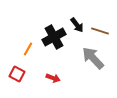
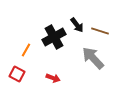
orange line: moved 2 px left, 1 px down
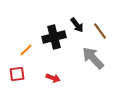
brown line: rotated 36 degrees clockwise
black cross: rotated 15 degrees clockwise
orange line: rotated 16 degrees clockwise
red square: rotated 35 degrees counterclockwise
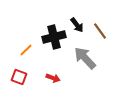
gray arrow: moved 8 px left
red square: moved 2 px right, 3 px down; rotated 28 degrees clockwise
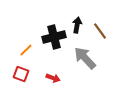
black arrow: rotated 133 degrees counterclockwise
red square: moved 2 px right, 3 px up
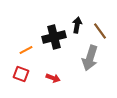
orange line: rotated 16 degrees clockwise
gray arrow: moved 5 px right; rotated 120 degrees counterclockwise
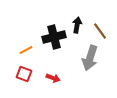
red square: moved 3 px right
